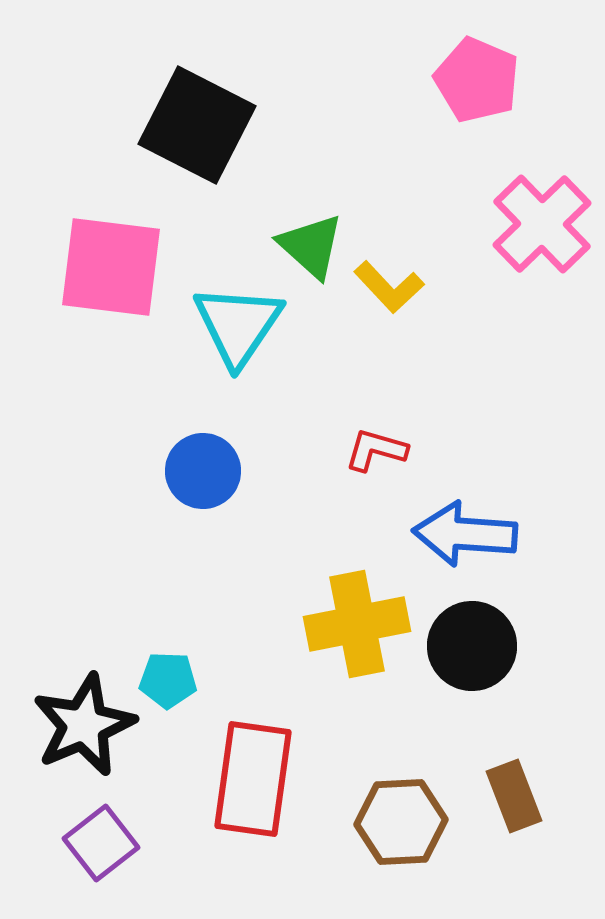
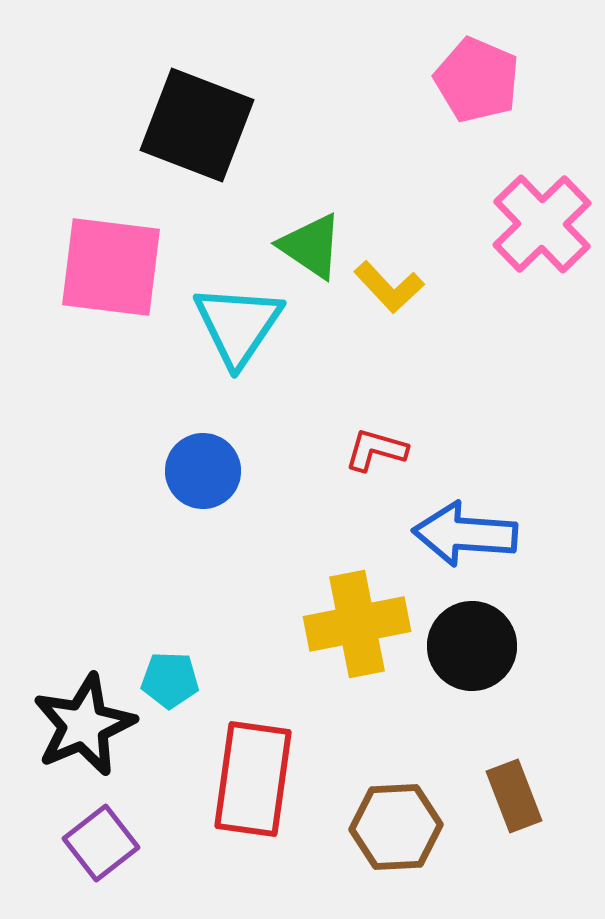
black square: rotated 6 degrees counterclockwise
green triangle: rotated 8 degrees counterclockwise
cyan pentagon: moved 2 px right
brown hexagon: moved 5 px left, 5 px down
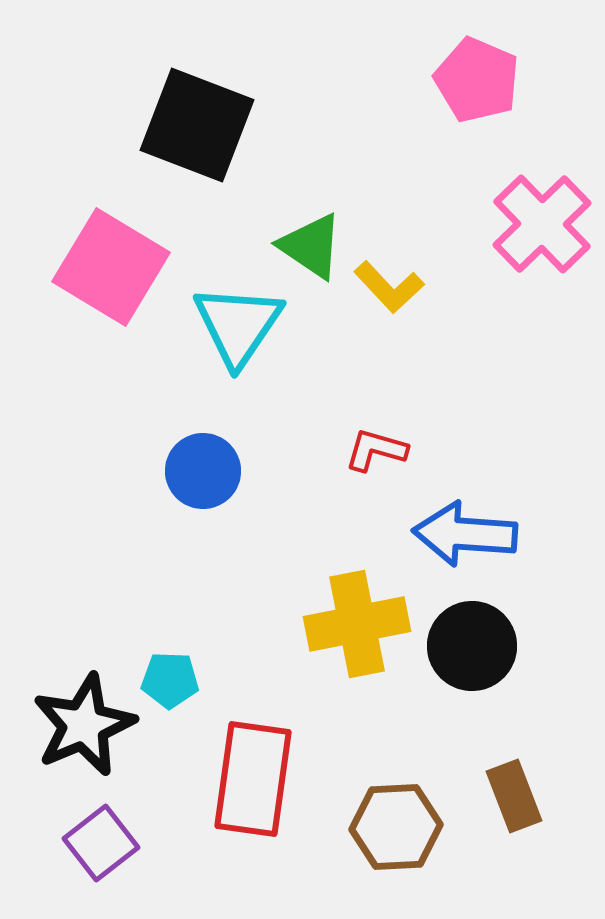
pink square: rotated 24 degrees clockwise
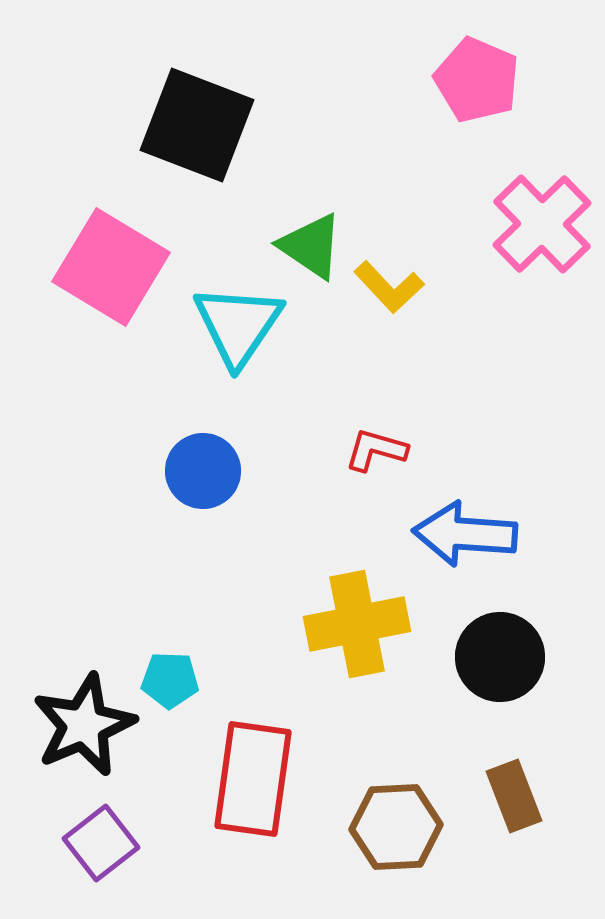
black circle: moved 28 px right, 11 px down
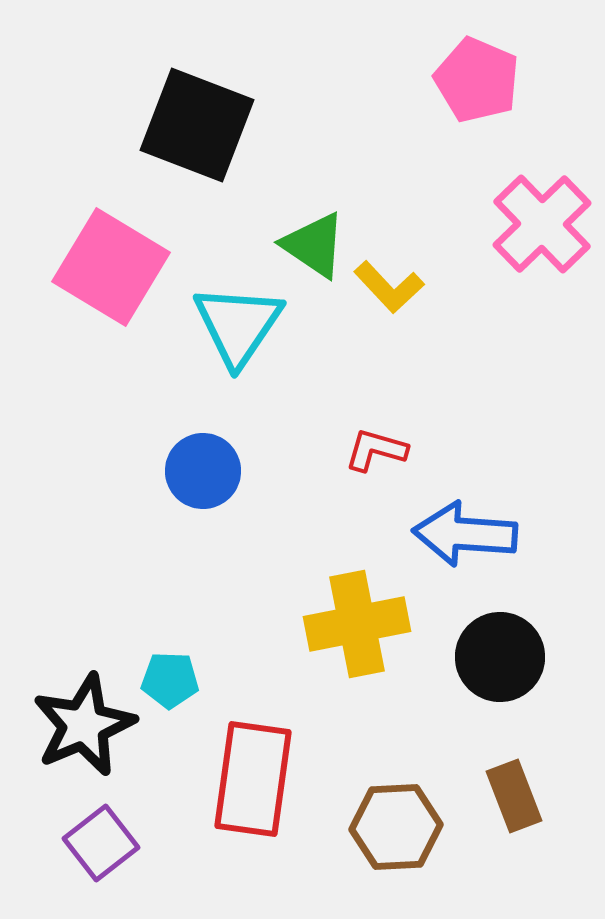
green triangle: moved 3 px right, 1 px up
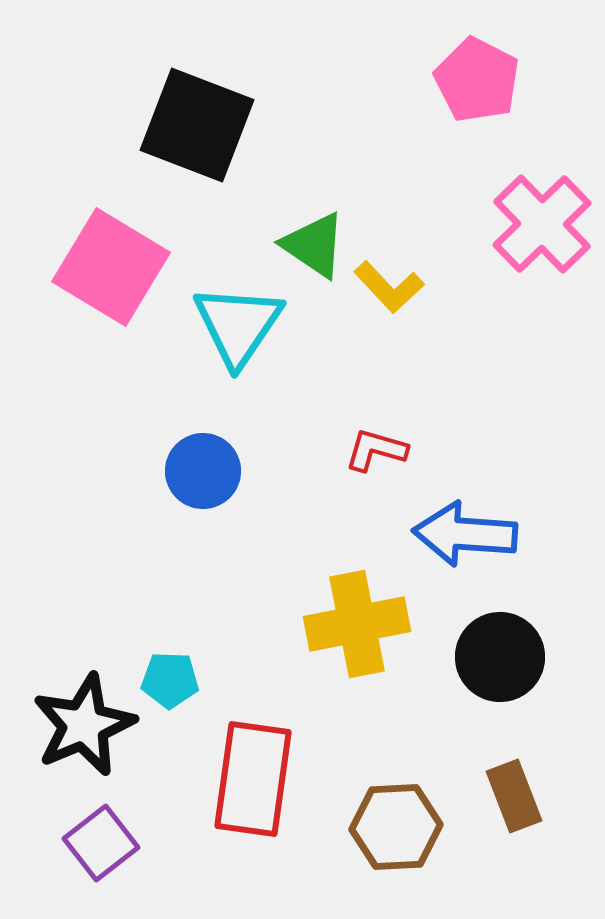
pink pentagon: rotated 4 degrees clockwise
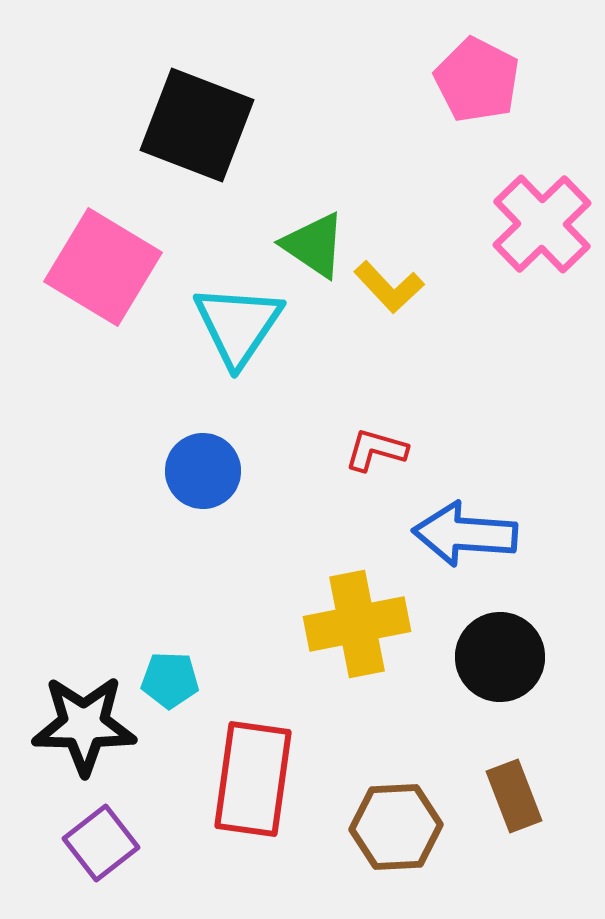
pink square: moved 8 px left
black star: rotated 24 degrees clockwise
